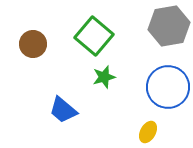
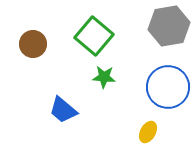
green star: rotated 20 degrees clockwise
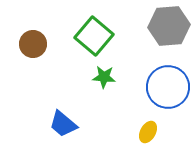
gray hexagon: rotated 6 degrees clockwise
blue trapezoid: moved 14 px down
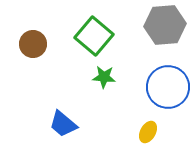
gray hexagon: moved 4 px left, 1 px up
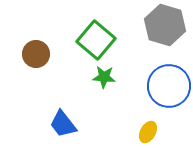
gray hexagon: rotated 21 degrees clockwise
green square: moved 2 px right, 4 px down
brown circle: moved 3 px right, 10 px down
blue circle: moved 1 px right, 1 px up
blue trapezoid: rotated 12 degrees clockwise
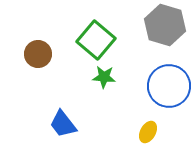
brown circle: moved 2 px right
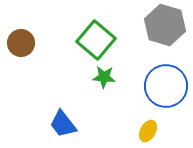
brown circle: moved 17 px left, 11 px up
blue circle: moved 3 px left
yellow ellipse: moved 1 px up
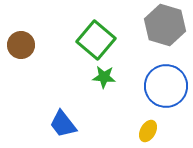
brown circle: moved 2 px down
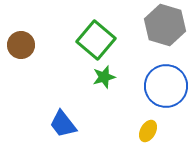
green star: rotated 20 degrees counterclockwise
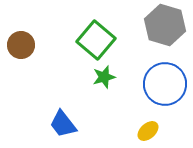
blue circle: moved 1 px left, 2 px up
yellow ellipse: rotated 20 degrees clockwise
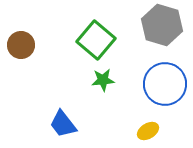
gray hexagon: moved 3 px left
green star: moved 1 px left, 3 px down; rotated 10 degrees clockwise
yellow ellipse: rotated 10 degrees clockwise
